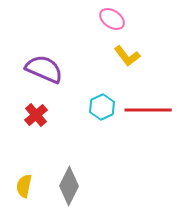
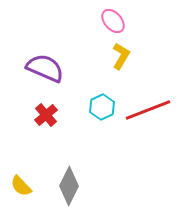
pink ellipse: moved 1 px right, 2 px down; rotated 15 degrees clockwise
yellow L-shape: moved 6 px left; rotated 112 degrees counterclockwise
purple semicircle: moved 1 px right, 1 px up
red line: rotated 21 degrees counterclockwise
red cross: moved 10 px right
yellow semicircle: moved 3 px left; rotated 55 degrees counterclockwise
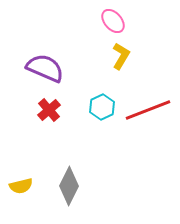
red cross: moved 3 px right, 5 px up
yellow semicircle: rotated 60 degrees counterclockwise
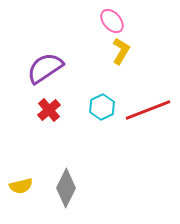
pink ellipse: moved 1 px left
yellow L-shape: moved 5 px up
purple semicircle: rotated 57 degrees counterclockwise
gray diamond: moved 3 px left, 2 px down
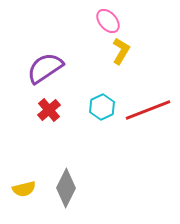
pink ellipse: moved 4 px left
yellow semicircle: moved 3 px right, 3 px down
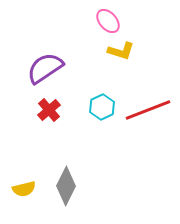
yellow L-shape: rotated 76 degrees clockwise
gray diamond: moved 2 px up
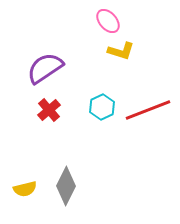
yellow semicircle: moved 1 px right
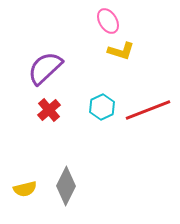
pink ellipse: rotated 10 degrees clockwise
purple semicircle: rotated 9 degrees counterclockwise
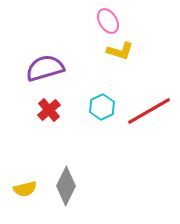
yellow L-shape: moved 1 px left
purple semicircle: rotated 27 degrees clockwise
red line: moved 1 px right, 1 px down; rotated 9 degrees counterclockwise
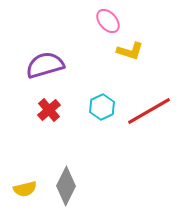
pink ellipse: rotated 10 degrees counterclockwise
yellow L-shape: moved 10 px right
purple semicircle: moved 3 px up
